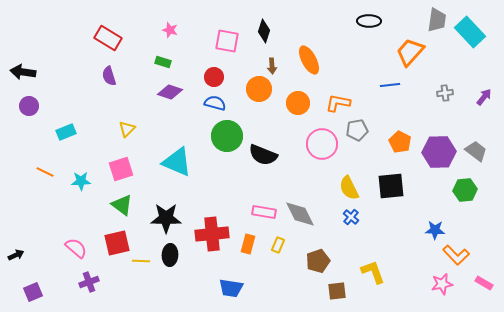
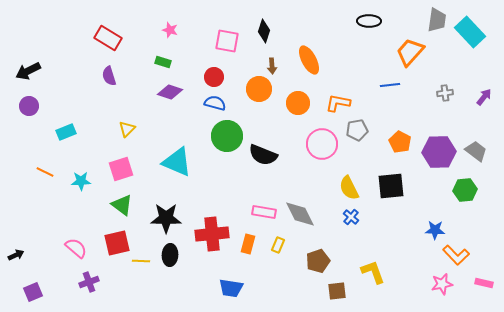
black arrow at (23, 72): moved 5 px right, 1 px up; rotated 35 degrees counterclockwise
pink rectangle at (484, 283): rotated 18 degrees counterclockwise
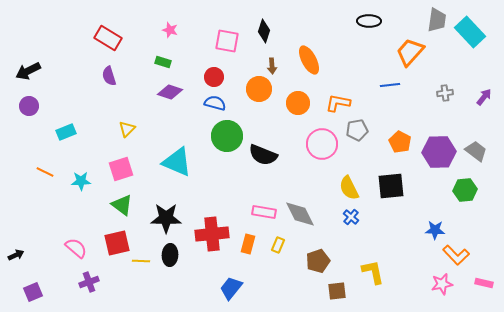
yellow L-shape at (373, 272): rotated 8 degrees clockwise
blue trapezoid at (231, 288): rotated 120 degrees clockwise
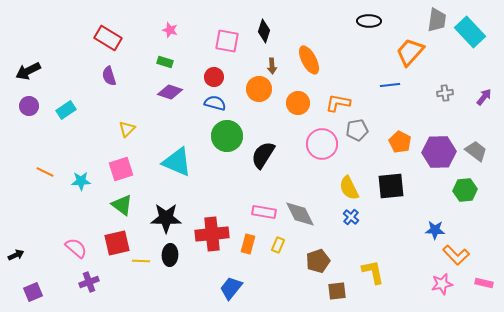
green rectangle at (163, 62): moved 2 px right
cyan rectangle at (66, 132): moved 22 px up; rotated 12 degrees counterclockwise
black semicircle at (263, 155): rotated 100 degrees clockwise
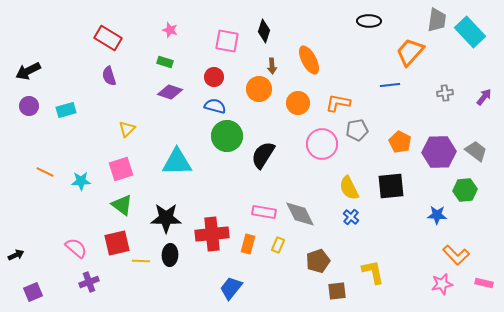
blue semicircle at (215, 103): moved 3 px down
cyan rectangle at (66, 110): rotated 18 degrees clockwise
cyan triangle at (177, 162): rotated 24 degrees counterclockwise
blue star at (435, 230): moved 2 px right, 15 px up
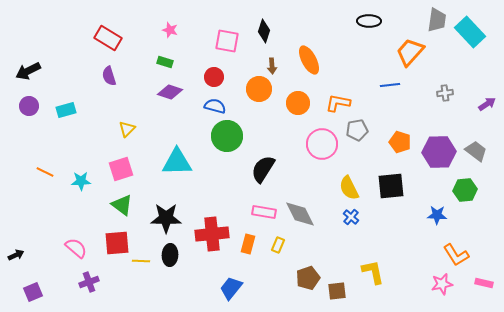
purple arrow at (484, 97): moved 3 px right, 7 px down; rotated 18 degrees clockwise
orange pentagon at (400, 142): rotated 10 degrees counterclockwise
black semicircle at (263, 155): moved 14 px down
red square at (117, 243): rotated 8 degrees clockwise
orange L-shape at (456, 255): rotated 12 degrees clockwise
brown pentagon at (318, 261): moved 10 px left, 17 px down
